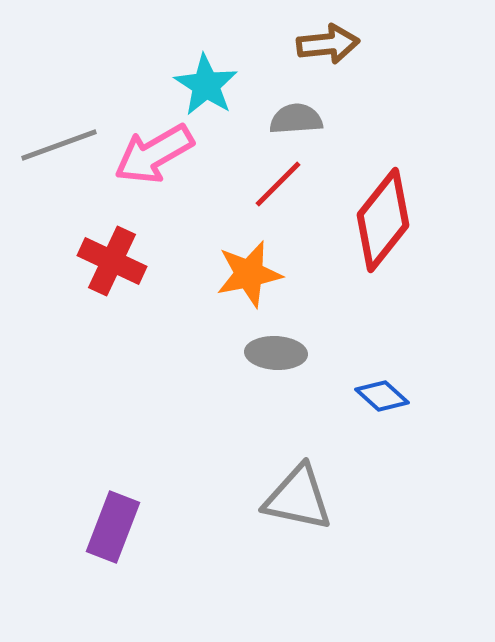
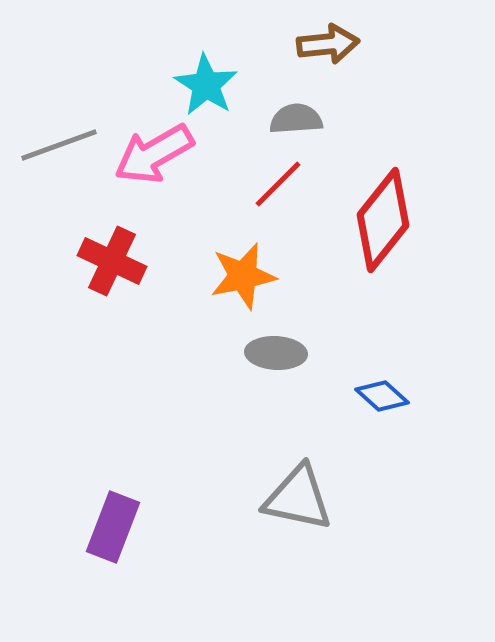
orange star: moved 6 px left, 2 px down
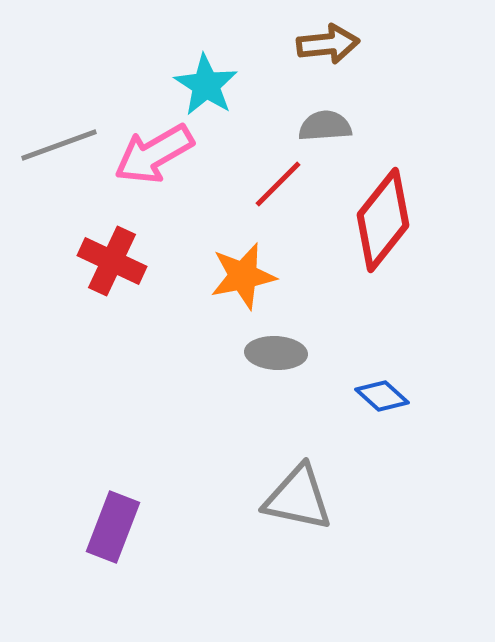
gray semicircle: moved 29 px right, 7 px down
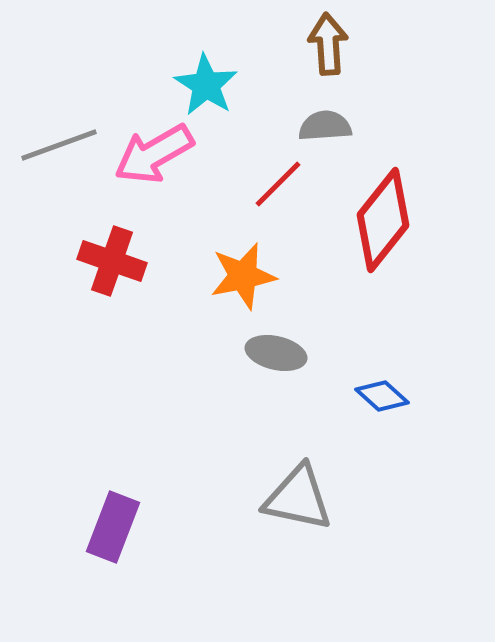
brown arrow: rotated 88 degrees counterclockwise
red cross: rotated 6 degrees counterclockwise
gray ellipse: rotated 10 degrees clockwise
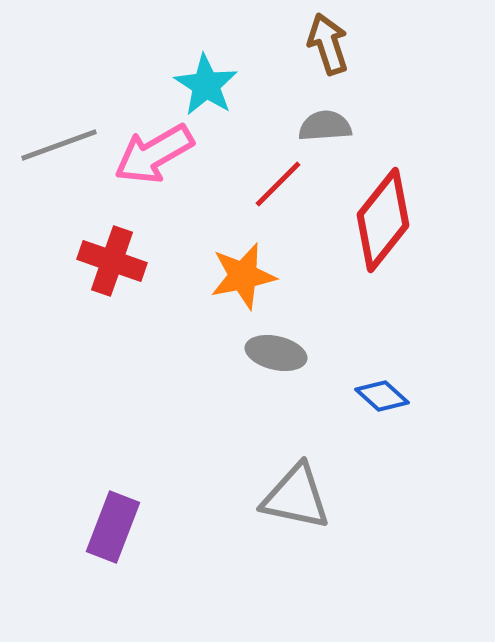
brown arrow: rotated 14 degrees counterclockwise
gray triangle: moved 2 px left, 1 px up
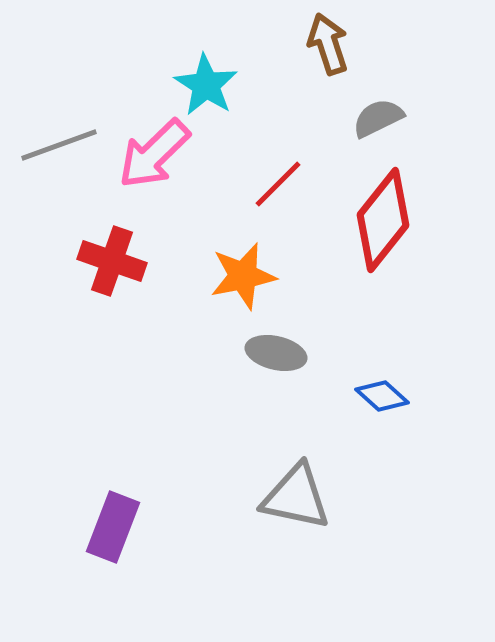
gray semicircle: moved 53 px right, 8 px up; rotated 22 degrees counterclockwise
pink arrow: rotated 14 degrees counterclockwise
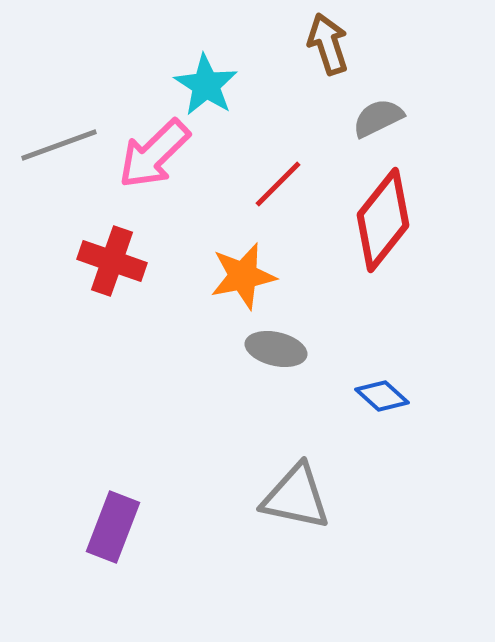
gray ellipse: moved 4 px up
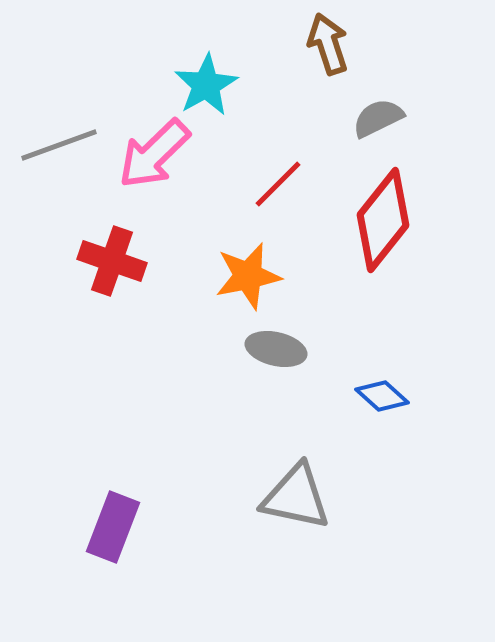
cyan star: rotated 10 degrees clockwise
orange star: moved 5 px right
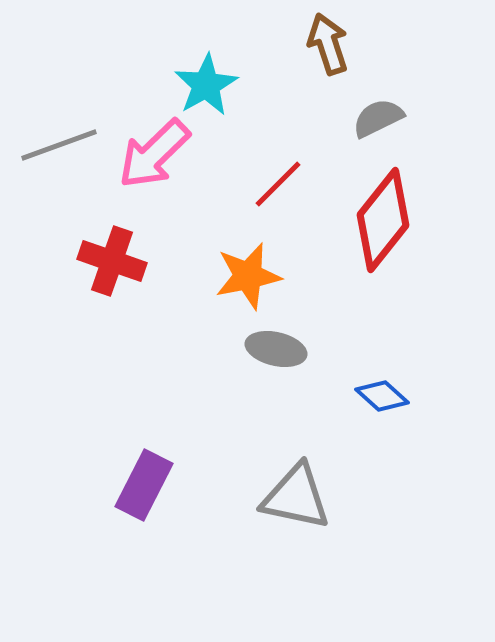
purple rectangle: moved 31 px right, 42 px up; rotated 6 degrees clockwise
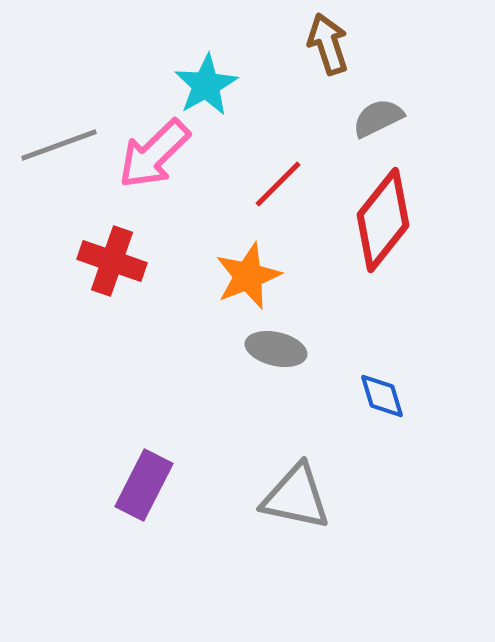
orange star: rotated 10 degrees counterclockwise
blue diamond: rotated 32 degrees clockwise
